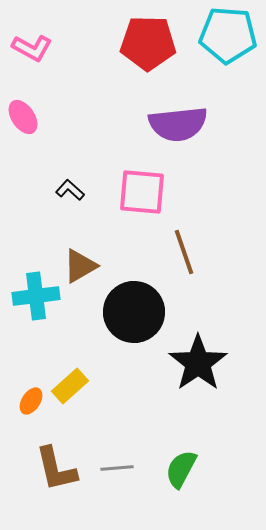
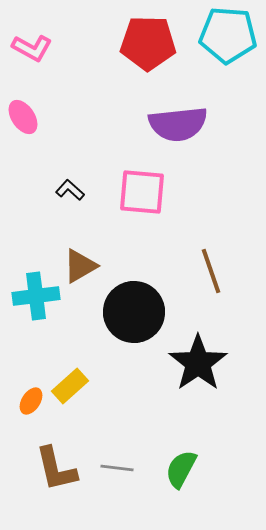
brown line: moved 27 px right, 19 px down
gray line: rotated 12 degrees clockwise
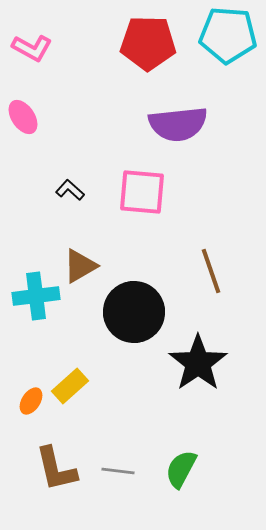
gray line: moved 1 px right, 3 px down
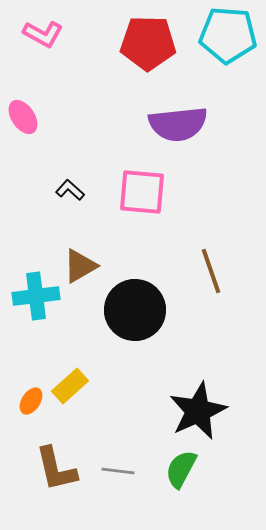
pink L-shape: moved 11 px right, 14 px up
black circle: moved 1 px right, 2 px up
black star: moved 48 px down; rotated 10 degrees clockwise
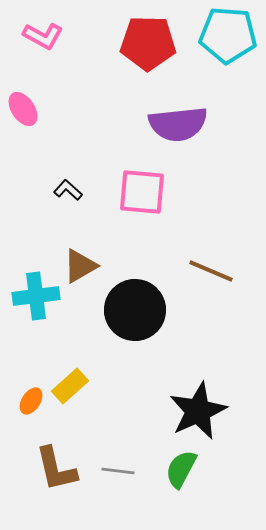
pink L-shape: moved 2 px down
pink ellipse: moved 8 px up
black L-shape: moved 2 px left
brown line: rotated 48 degrees counterclockwise
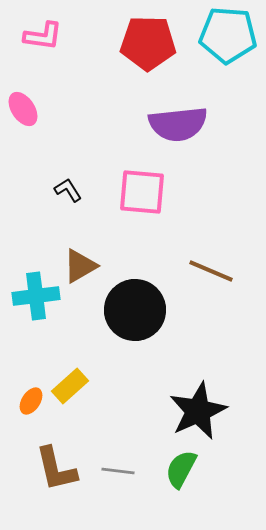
pink L-shape: rotated 21 degrees counterclockwise
black L-shape: rotated 16 degrees clockwise
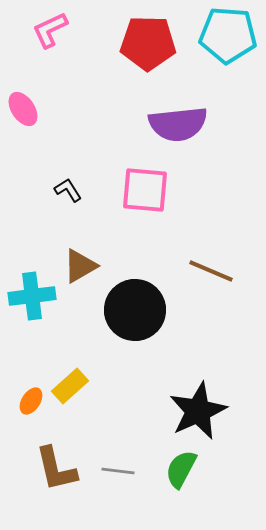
pink L-shape: moved 7 px right, 6 px up; rotated 147 degrees clockwise
pink square: moved 3 px right, 2 px up
cyan cross: moved 4 px left
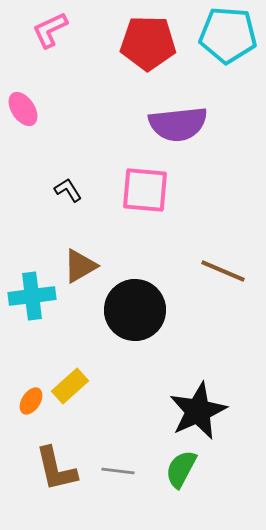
brown line: moved 12 px right
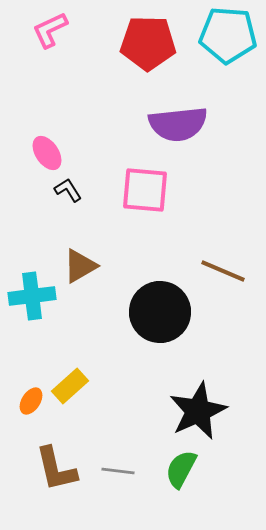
pink ellipse: moved 24 px right, 44 px down
black circle: moved 25 px right, 2 px down
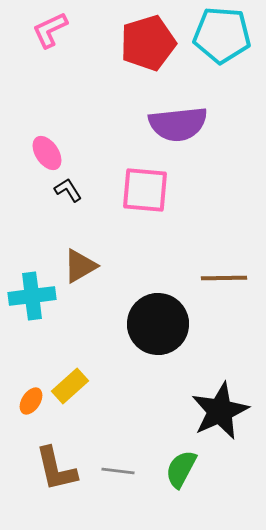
cyan pentagon: moved 6 px left
red pentagon: rotated 18 degrees counterclockwise
brown line: moved 1 px right, 7 px down; rotated 24 degrees counterclockwise
black circle: moved 2 px left, 12 px down
black star: moved 22 px right
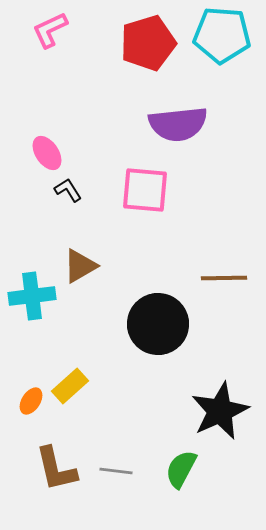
gray line: moved 2 px left
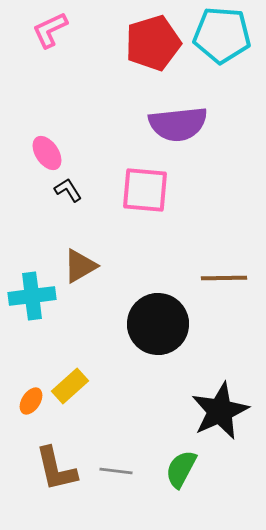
red pentagon: moved 5 px right
